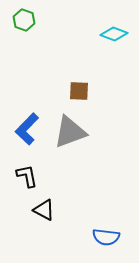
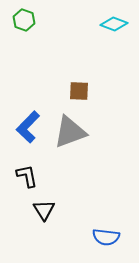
cyan diamond: moved 10 px up
blue L-shape: moved 1 px right, 2 px up
black triangle: rotated 30 degrees clockwise
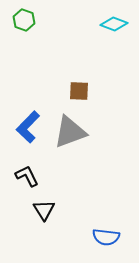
black L-shape: rotated 15 degrees counterclockwise
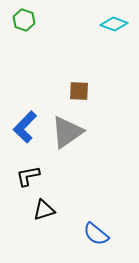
blue L-shape: moved 3 px left
gray triangle: moved 3 px left; rotated 15 degrees counterclockwise
black L-shape: moved 1 px right; rotated 75 degrees counterclockwise
black triangle: rotated 45 degrees clockwise
blue semicircle: moved 10 px left, 3 px up; rotated 32 degrees clockwise
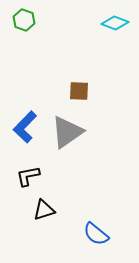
cyan diamond: moved 1 px right, 1 px up
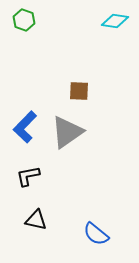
cyan diamond: moved 2 px up; rotated 12 degrees counterclockwise
black triangle: moved 8 px left, 10 px down; rotated 30 degrees clockwise
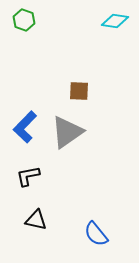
blue semicircle: rotated 12 degrees clockwise
